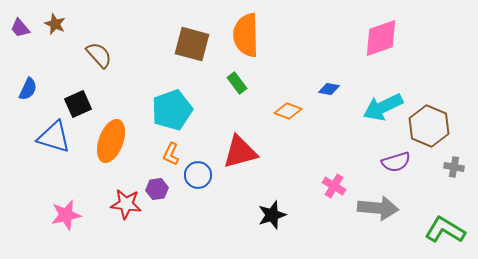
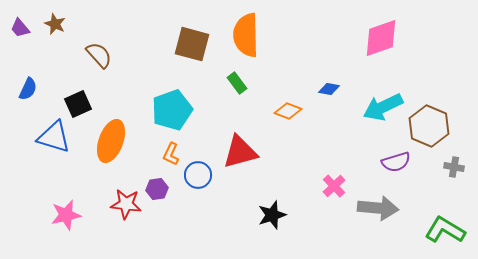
pink cross: rotated 15 degrees clockwise
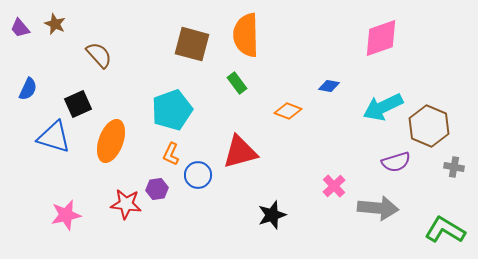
blue diamond: moved 3 px up
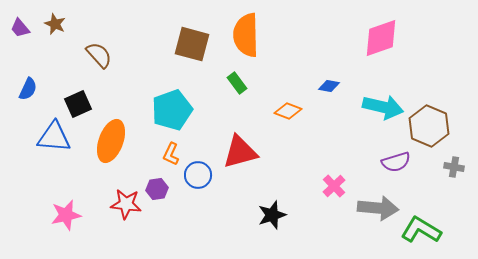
cyan arrow: rotated 141 degrees counterclockwise
blue triangle: rotated 12 degrees counterclockwise
green L-shape: moved 24 px left
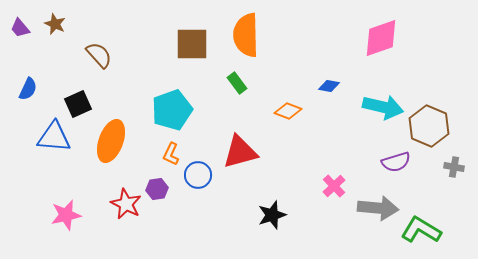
brown square: rotated 15 degrees counterclockwise
red star: rotated 20 degrees clockwise
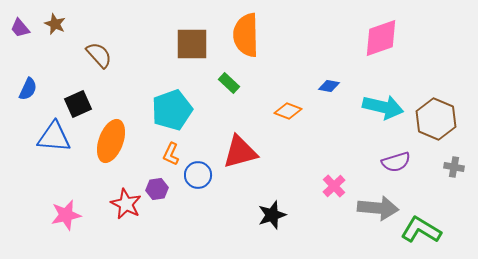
green rectangle: moved 8 px left; rotated 10 degrees counterclockwise
brown hexagon: moved 7 px right, 7 px up
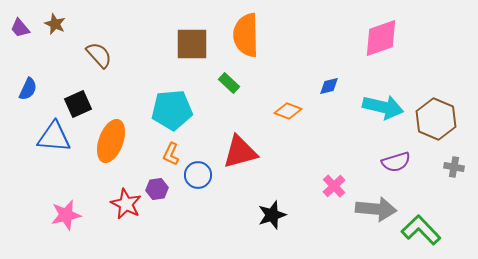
blue diamond: rotated 25 degrees counterclockwise
cyan pentagon: rotated 15 degrees clockwise
gray arrow: moved 2 px left, 1 px down
green L-shape: rotated 15 degrees clockwise
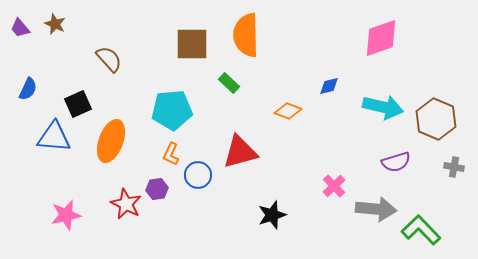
brown semicircle: moved 10 px right, 4 px down
